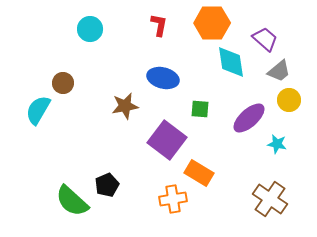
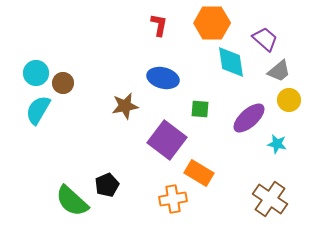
cyan circle: moved 54 px left, 44 px down
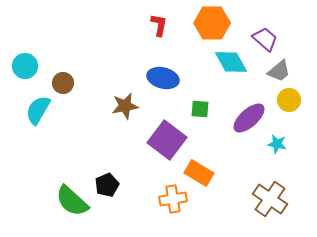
cyan diamond: rotated 20 degrees counterclockwise
cyan circle: moved 11 px left, 7 px up
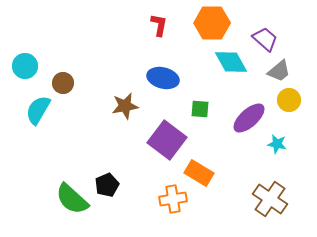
green semicircle: moved 2 px up
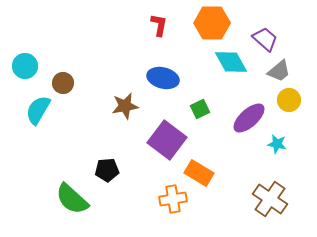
green square: rotated 30 degrees counterclockwise
black pentagon: moved 15 px up; rotated 20 degrees clockwise
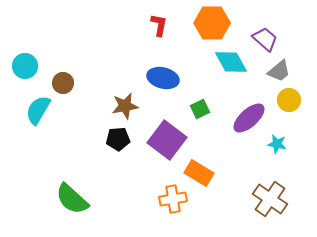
black pentagon: moved 11 px right, 31 px up
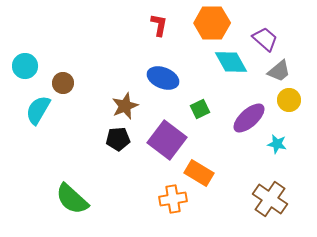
blue ellipse: rotated 8 degrees clockwise
brown star: rotated 12 degrees counterclockwise
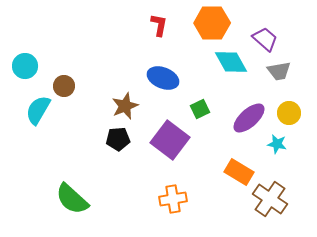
gray trapezoid: rotated 30 degrees clockwise
brown circle: moved 1 px right, 3 px down
yellow circle: moved 13 px down
purple square: moved 3 px right
orange rectangle: moved 40 px right, 1 px up
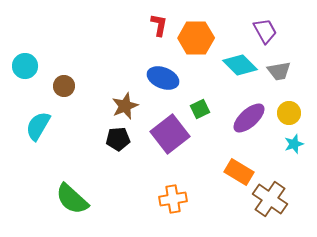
orange hexagon: moved 16 px left, 15 px down
purple trapezoid: moved 8 px up; rotated 20 degrees clockwise
cyan diamond: moved 9 px right, 3 px down; rotated 16 degrees counterclockwise
cyan semicircle: moved 16 px down
purple square: moved 6 px up; rotated 15 degrees clockwise
cyan star: moved 17 px right; rotated 30 degrees counterclockwise
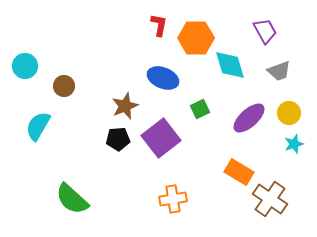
cyan diamond: moved 10 px left; rotated 28 degrees clockwise
gray trapezoid: rotated 10 degrees counterclockwise
purple square: moved 9 px left, 4 px down
